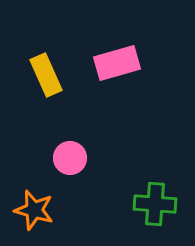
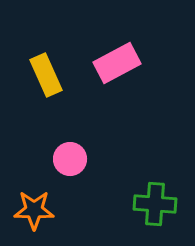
pink rectangle: rotated 12 degrees counterclockwise
pink circle: moved 1 px down
orange star: rotated 15 degrees counterclockwise
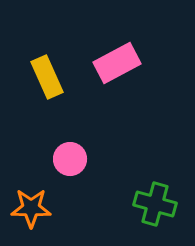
yellow rectangle: moved 1 px right, 2 px down
green cross: rotated 12 degrees clockwise
orange star: moved 3 px left, 2 px up
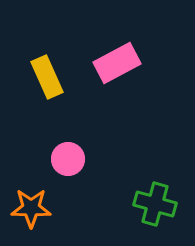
pink circle: moved 2 px left
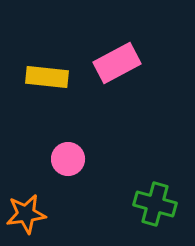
yellow rectangle: rotated 60 degrees counterclockwise
orange star: moved 5 px left, 6 px down; rotated 9 degrees counterclockwise
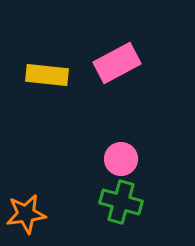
yellow rectangle: moved 2 px up
pink circle: moved 53 px right
green cross: moved 34 px left, 2 px up
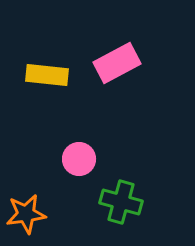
pink circle: moved 42 px left
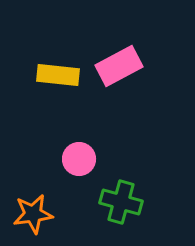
pink rectangle: moved 2 px right, 3 px down
yellow rectangle: moved 11 px right
orange star: moved 7 px right
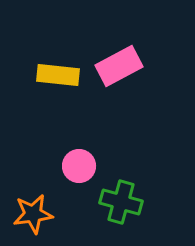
pink circle: moved 7 px down
